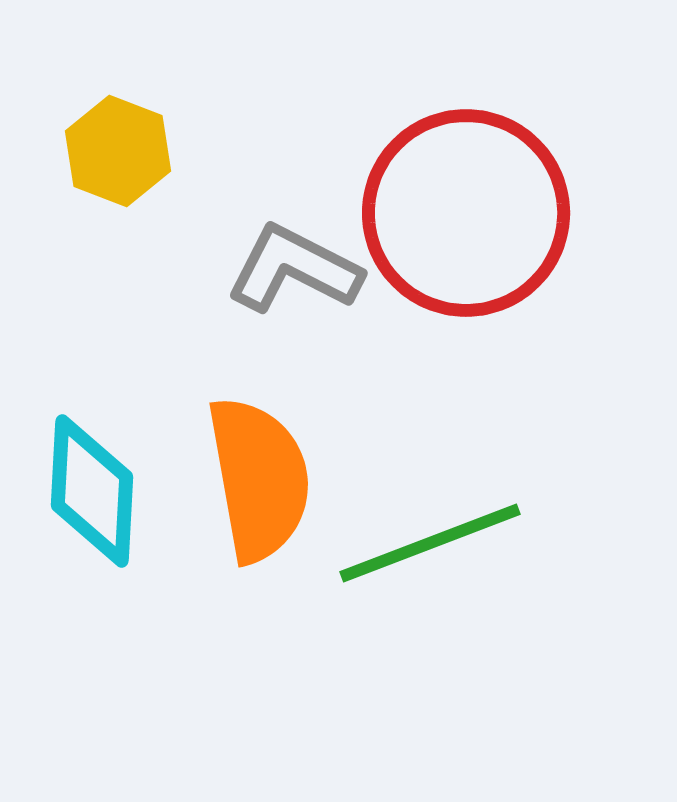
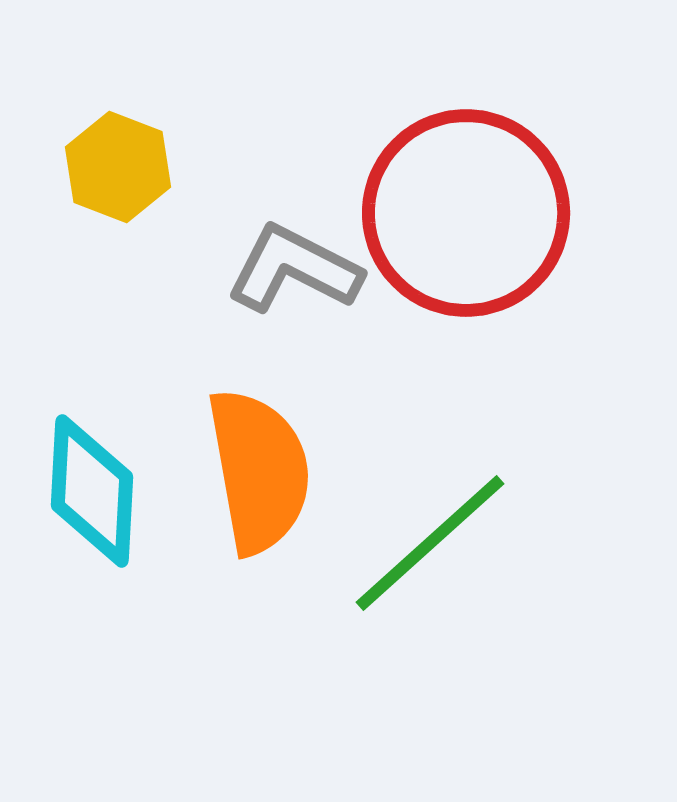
yellow hexagon: moved 16 px down
orange semicircle: moved 8 px up
green line: rotated 21 degrees counterclockwise
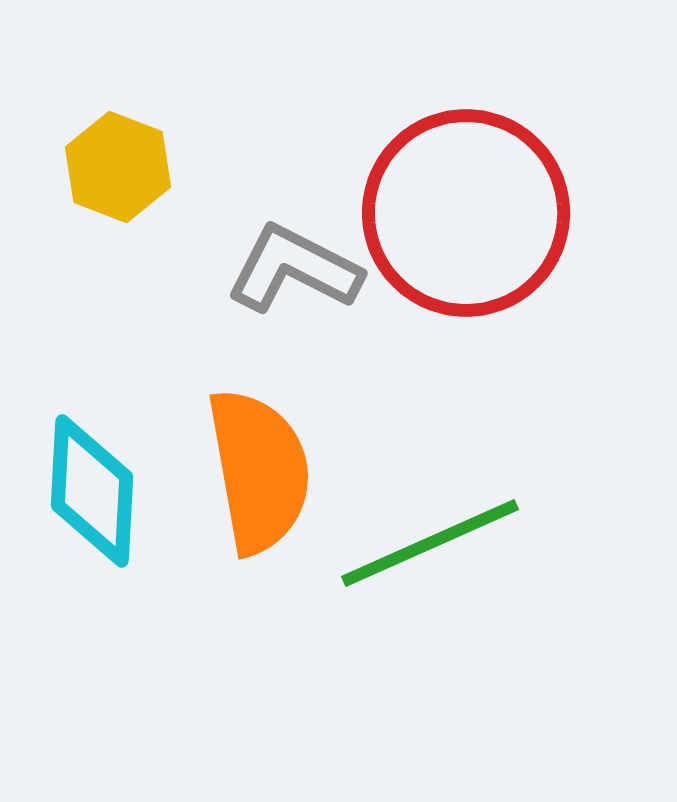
green line: rotated 18 degrees clockwise
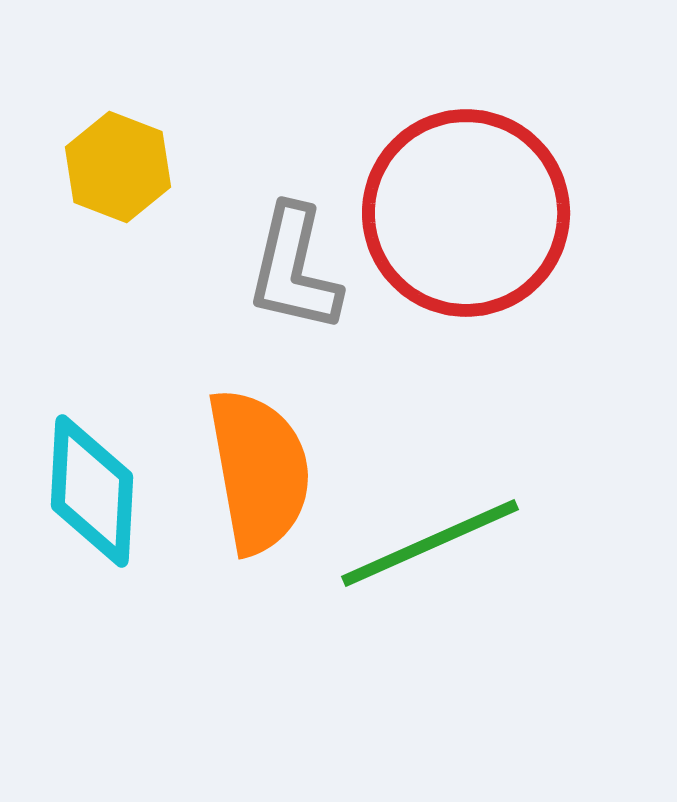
gray L-shape: rotated 104 degrees counterclockwise
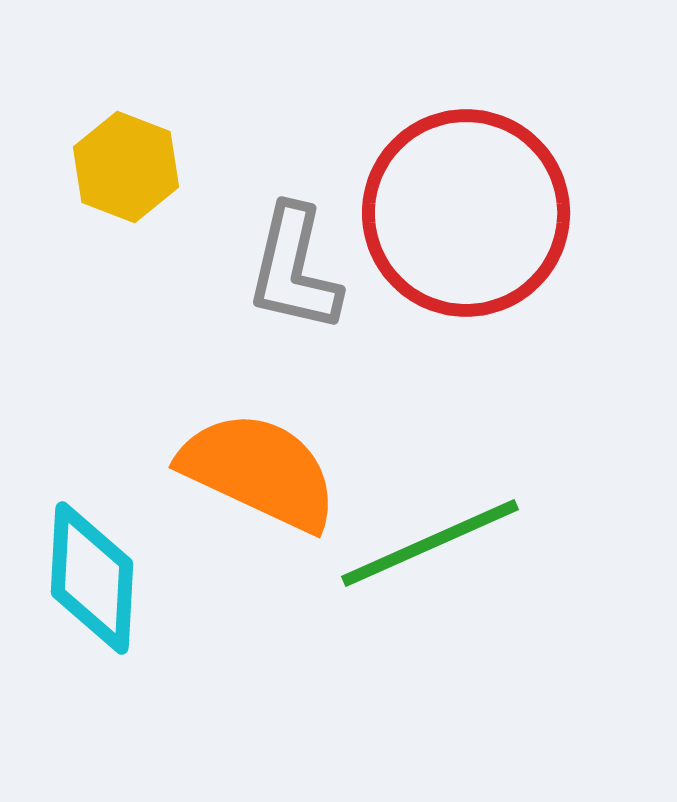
yellow hexagon: moved 8 px right
orange semicircle: rotated 55 degrees counterclockwise
cyan diamond: moved 87 px down
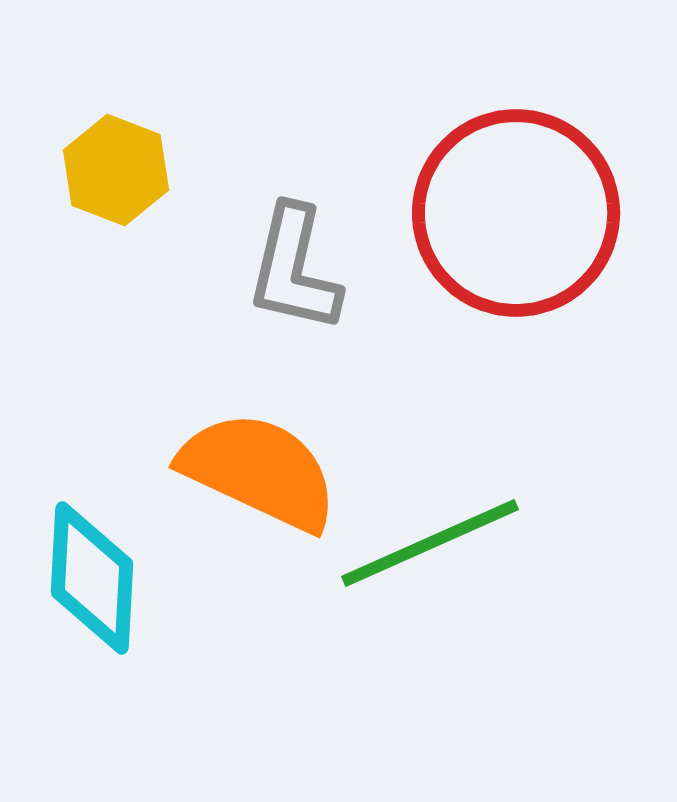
yellow hexagon: moved 10 px left, 3 px down
red circle: moved 50 px right
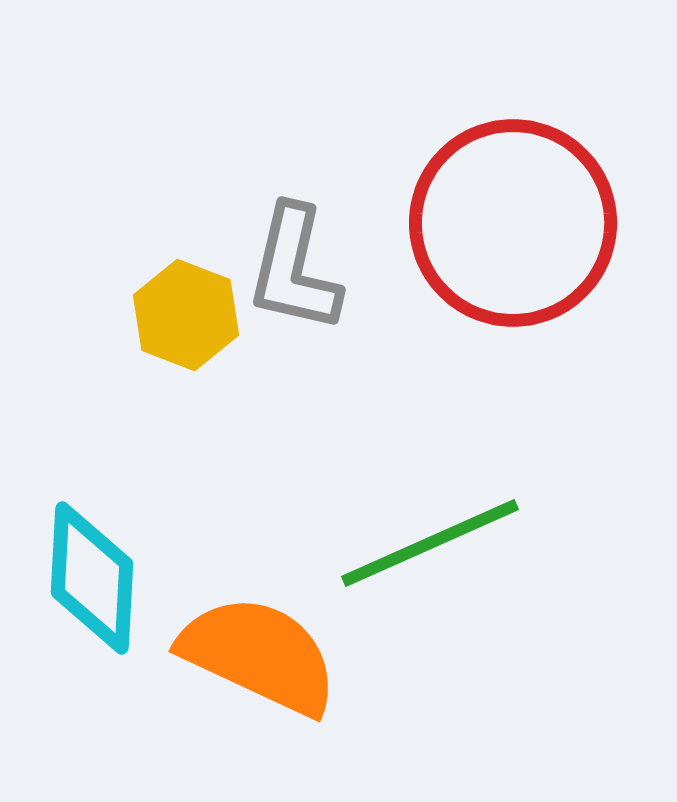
yellow hexagon: moved 70 px right, 145 px down
red circle: moved 3 px left, 10 px down
orange semicircle: moved 184 px down
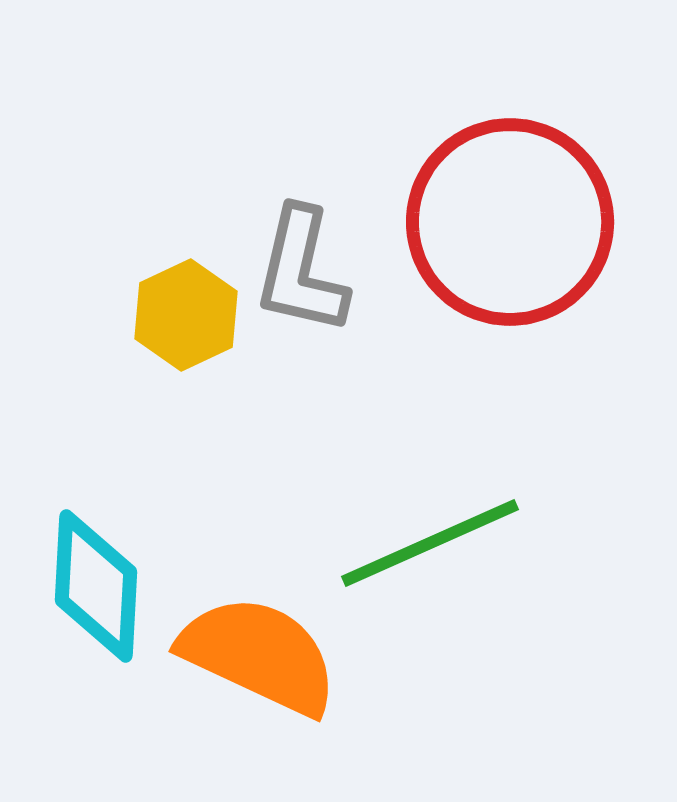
red circle: moved 3 px left, 1 px up
gray L-shape: moved 7 px right, 2 px down
yellow hexagon: rotated 14 degrees clockwise
cyan diamond: moved 4 px right, 8 px down
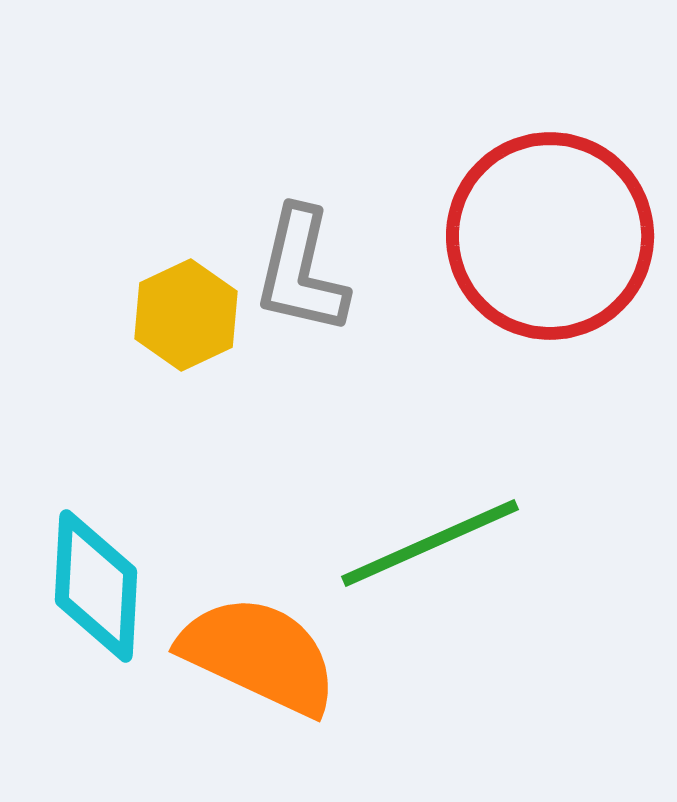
red circle: moved 40 px right, 14 px down
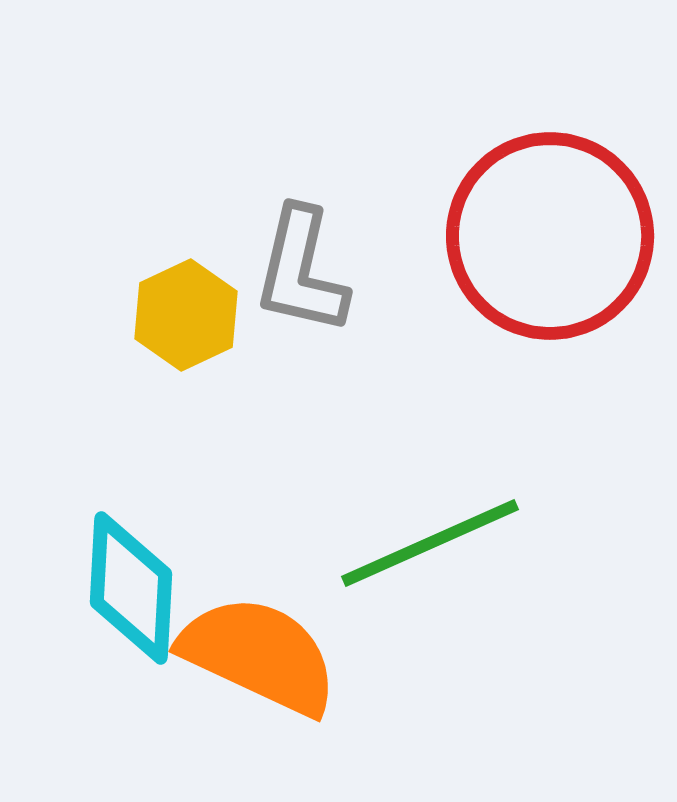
cyan diamond: moved 35 px right, 2 px down
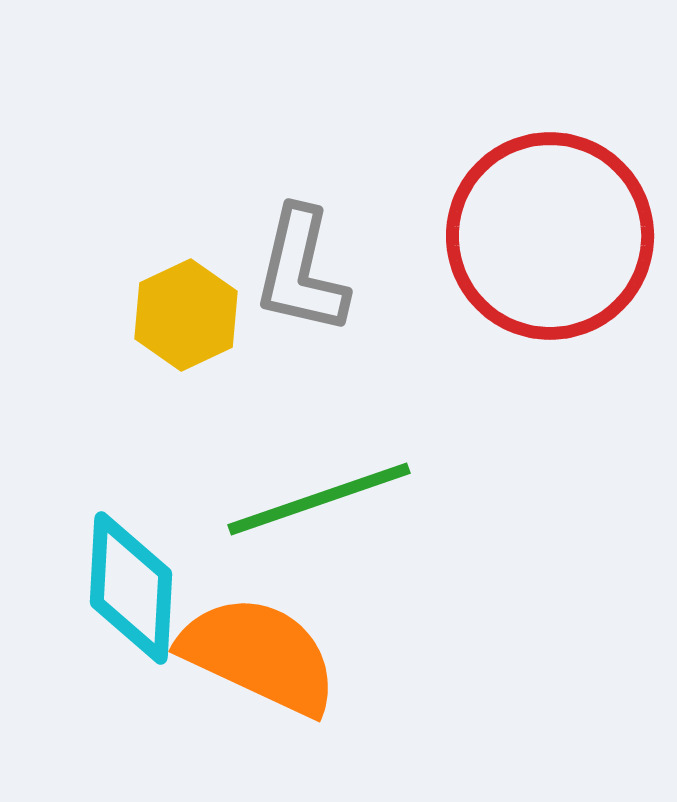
green line: moved 111 px left, 44 px up; rotated 5 degrees clockwise
